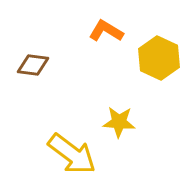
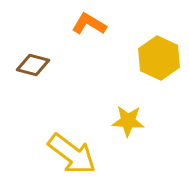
orange L-shape: moved 17 px left, 7 px up
brown diamond: rotated 8 degrees clockwise
yellow star: moved 9 px right, 1 px up
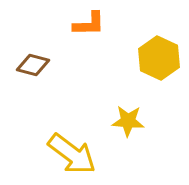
orange L-shape: rotated 148 degrees clockwise
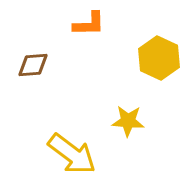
brown diamond: rotated 20 degrees counterclockwise
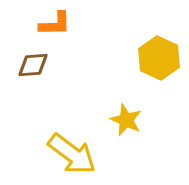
orange L-shape: moved 34 px left
yellow star: moved 2 px left, 1 px up; rotated 20 degrees clockwise
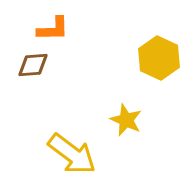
orange L-shape: moved 2 px left, 5 px down
